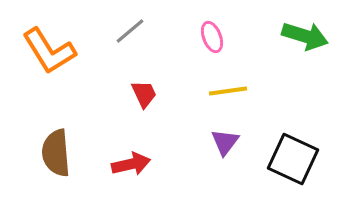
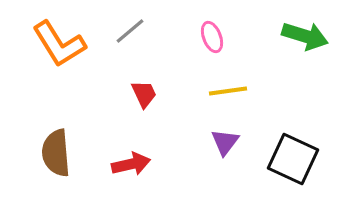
orange L-shape: moved 10 px right, 7 px up
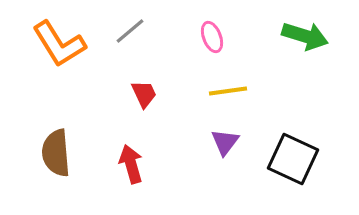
red arrow: rotated 93 degrees counterclockwise
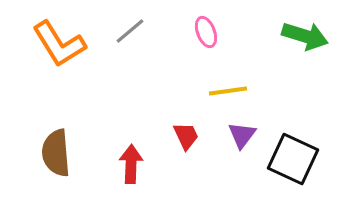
pink ellipse: moved 6 px left, 5 px up
red trapezoid: moved 42 px right, 42 px down
purple triangle: moved 17 px right, 7 px up
red arrow: rotated 18 degrees clockwise
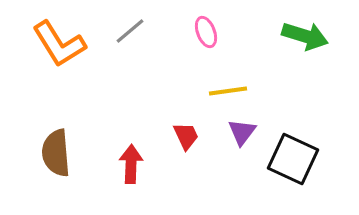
purple triangle: moved 3 px up
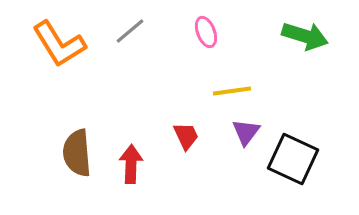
yellow line: moved 4 px right
purple triangle: moved 4 px right
brown semicircle: moved 21 px right
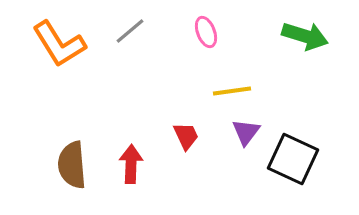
brown semicircle: moved 5 px left, 12 px down
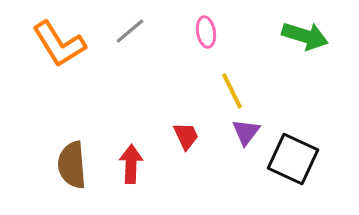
pink ellipse: rotated 12 degrees clockwise
yellow line: rotated 72 degrees clockwise
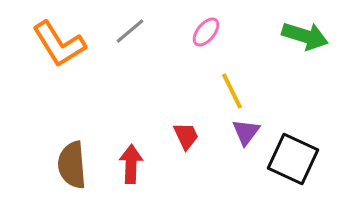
pink ellipse: rotated 48 degrees clockwise
